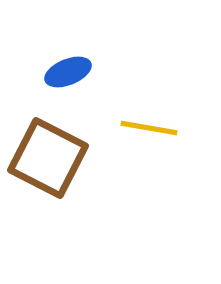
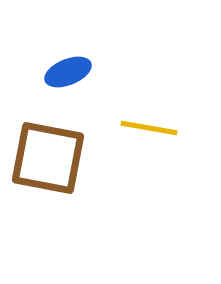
brown square: rotated 16 degrees counterclockwise
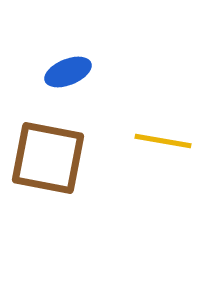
yellow line: moved 14 px right, 13 px down
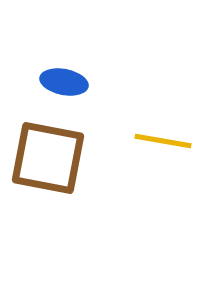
blue ellipse: moved 4 px left, 10 px down; rotated 33 degrees clockwise
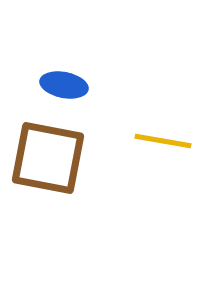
blue ellipse: moved 3 px down
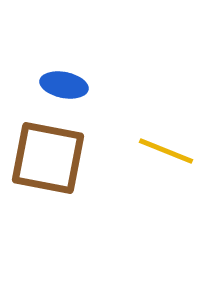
yellow line: moved 3 px right, 10 px down; rotated 12 degrees clockwise
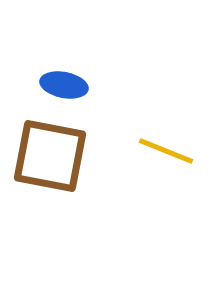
brown square: moved 2 px right, 2 px up
